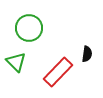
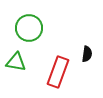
green triangle: rotated 35 degrees counterclockwise
red rectangle: rotated 24 degrees counterclockwise
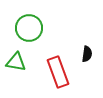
red rectangle: rotated 40 degrees counterclockwise
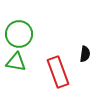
green circle: moved 10 px left, 6 px down
black semicircle: moved 2 px left
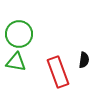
black semicircle: moved 1 px left, 6 px down
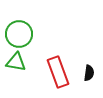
black semicircle: moved 5 px right, 13 px down
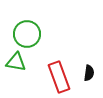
green circle: moved 8 px right
red rectangle: moved 1 px right, 5 px down
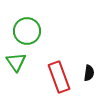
green circle: moved 3 px up
green triangle: rotated 45 degrees clockwise
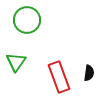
green circle: moved 11 px up
green triangle: rotated 10 degrees clockwise
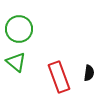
green circle: moved 8 px left, 9 px down
green triangle: rotated 25 degrees counterclockwise
